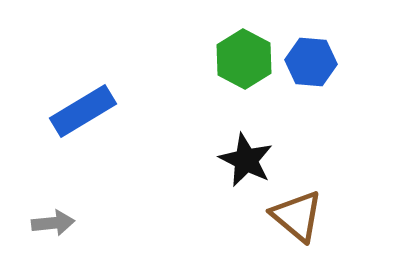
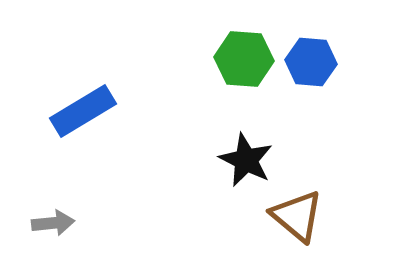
green hexagon: rotated 24 degrees counterclockwise
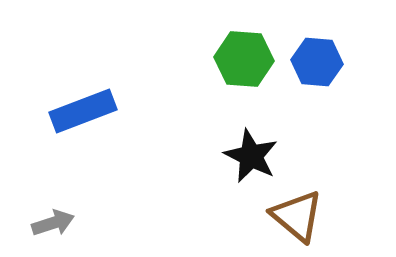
blue hexagon: moved 6 px right
blue rectangle: rotated 10 degrees clockwise
black star: moved 5 px right, 4 px up
gray arrow: rotated 12 degrees counterclockwise
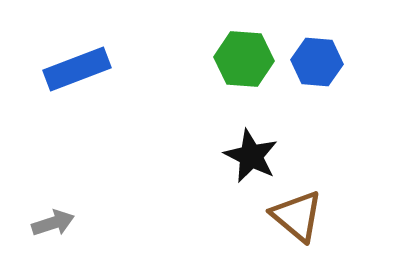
blue rectangle: moved 6 px left, 42 px up
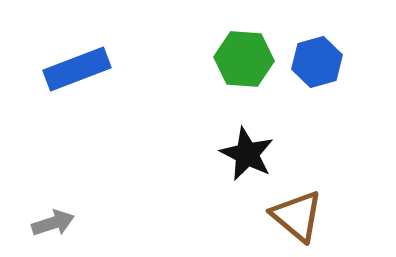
blue hexagon: rotated 21 degrees counterclockwise
black star: moved 4 px left, 2 px up
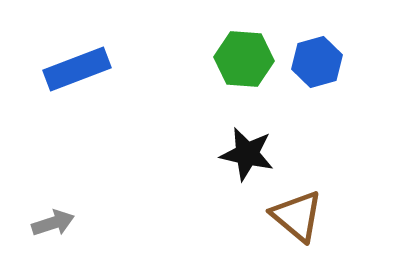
black star: rotated 14 degrees counterclockwise
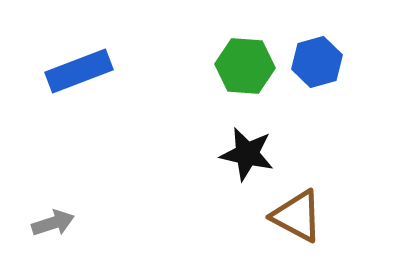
green hexagon: moved 1 px right, 7 px down
blue rectangle: moved 2 px right, 2 px down
brown triangle: rotated 12 degrees counterclockwise
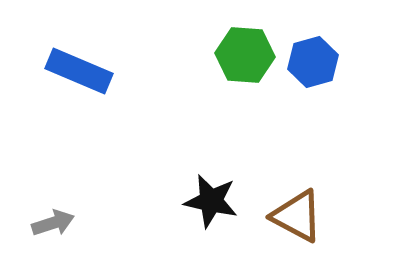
blue hexagon: moved 4 px left
green hexagon: moved 11 px up
blue rectangle: rotated 44 degrees clockwise
black star: moved 36 px left, 47 px down
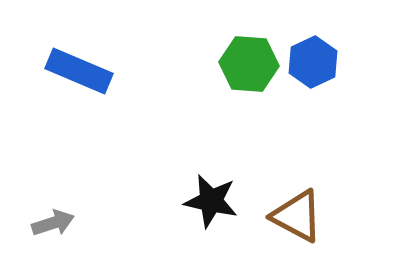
green hexagon: moved 4 px right, 9 px down
blue hexagon: rotated 9 degrees counterclockwise
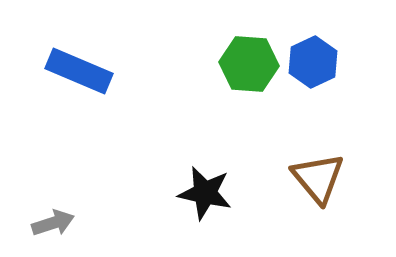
black star: moved 6 px left, 8 px up
brown triangle: moved 21 px right, 38 px up; rotated 22 degrees clockwise
